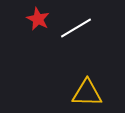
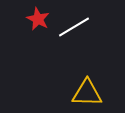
white line: moved 2 px left, 1 px up
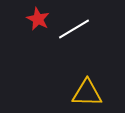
white line: moved 2 px down
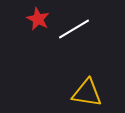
yellow triangle: rotated 8 degrees clockwise
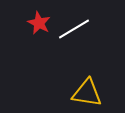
red star: moved 1 px right, 4 px down
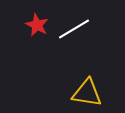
red star: moved 2 px left, 2 px down
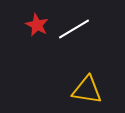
yellow triangle: moved 3 px up
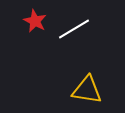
red star: moved 2 px left, 4 px up
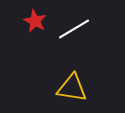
yellow triangle: moved 15 px left, 2 px up
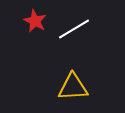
yellow triangle: moved 1 px right, 1 px up; rotated 12 degrees counterclockwise
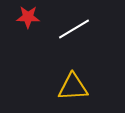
red star: moved 7 px left, 4 px up; rotated 25 degrees counterclockwise
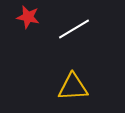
red star: rotated 10 degrees clockwise
